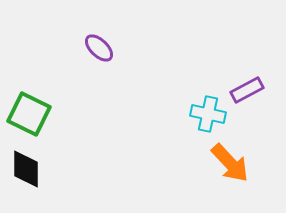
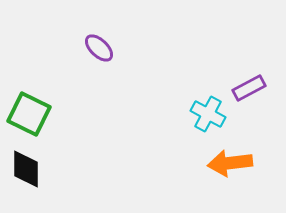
purple rectangle: moved 2 px right, 2 px up
cyan cross: rotated 16 degrees clockwise
orange arrow: rotated 126 degrees clockwise
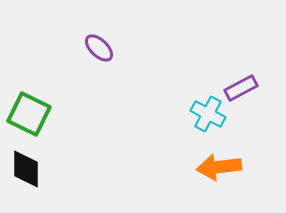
purple rectangle: moved 8 px left
orange arrow: moved 11 px left, 4 px down
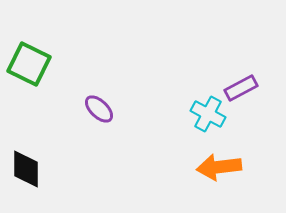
purple ellipse: moved 61 px down
green square: moved 50 px up
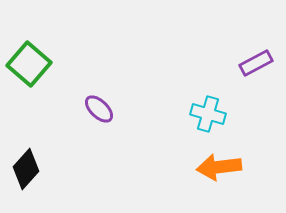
green square: rotated 15 degrees clockwise
purple rectangle: moved 15 px right, 25 px up
cyan cross: rotated 12 degrees counterclockwise
black diamond: rotated 42 degrees clockwise
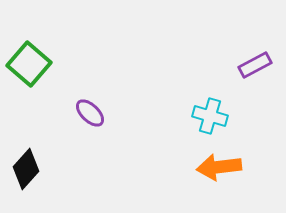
purple rectangle: moved 1 px left, 2 px down
purple ellipse: moved 9 px left, 4 px down
cyan cross: moved 2 px right, 2 px down
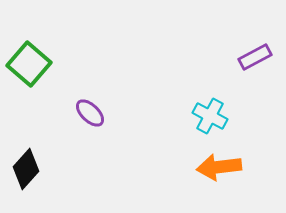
purple rectangle: moved 8 px up
cyan cross: rotated 12 degrees clockwise
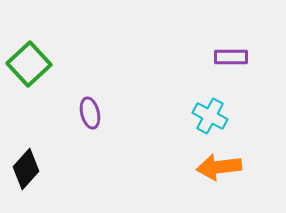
purple rectangle: moved 24 px left; rotated 28 degrees clockwise
green square: rotated 6 degrees clockwise
purple ellipse: rotated 32 degrees clockwise
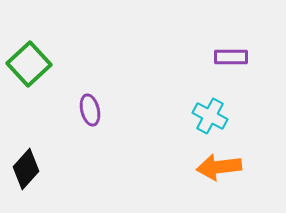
purple ellipse: moved 3 px up
